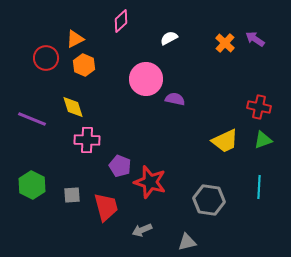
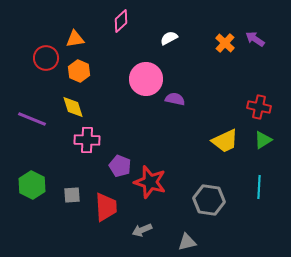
orange triangle: rotated 18 degrees clockwise
orange hexagon: moved 5 px left, 6 px down
green triangle: rotated 12 degrees counterclockwise
red trapezoid: rotated 12 degrees clockwise
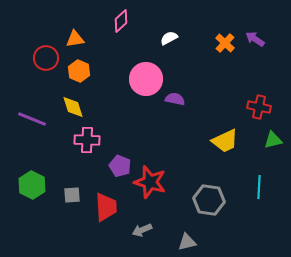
green triangle: moved 10 px right; rotated 18 degrees clockwise
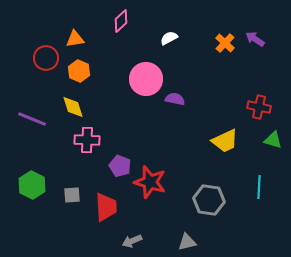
green triangle: rotated 30 degrees clockwise
gray arrow: moved 10 px left, 11 px down
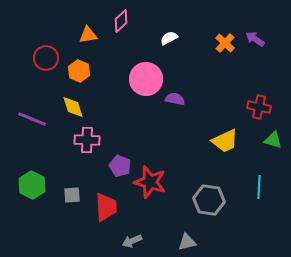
orange triangle: moved 13 px right, 4 px up
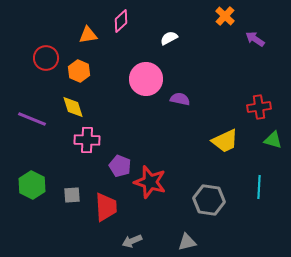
orange cross: moved 27 px up
purple semicircle: moved 5 px right
red cross: rotated 20 degrees counterclockwise
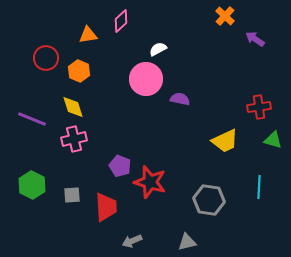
white semicircle: moved 11 px left, 11 px down
pink cross: moved 13 px left, 1 px up; rotated 15 degrees counterclockwise
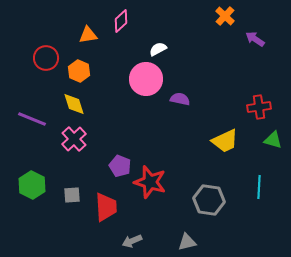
yellow diamond: moved 1 px right, 3 px up
pink cross: rotated 30 degrees counterclockwise
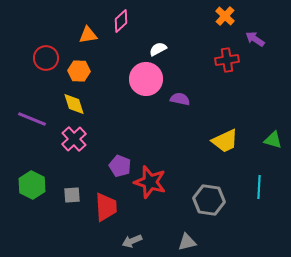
orange hexagon: rotated 20 degrees counterclockwise
red cross: moved 32 px left, 47 px up
